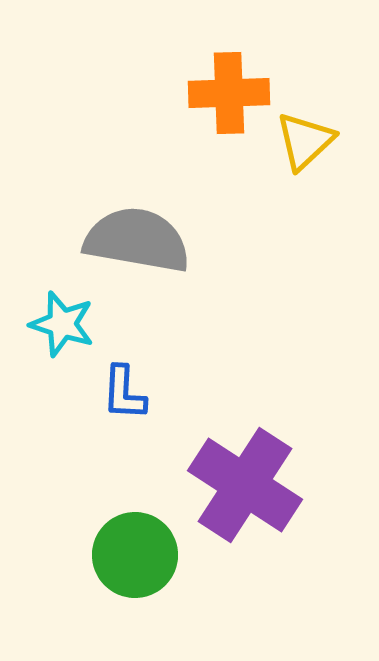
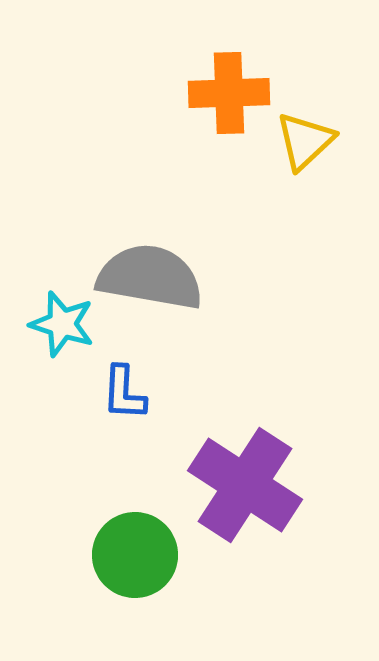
gray semicircle: moved 13 px right, 37 px down
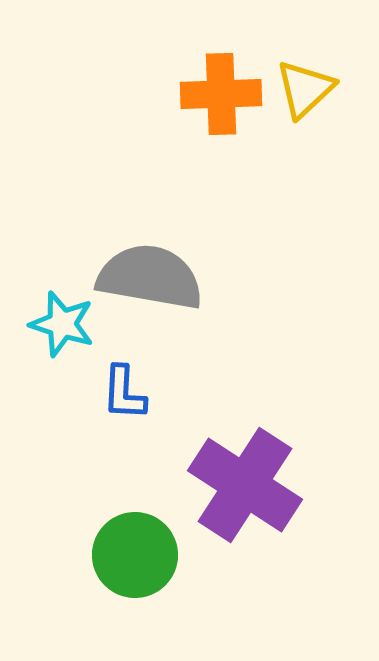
orange cross: moved 8 px left, 1 px down
yellow triangle: moved 52 px up
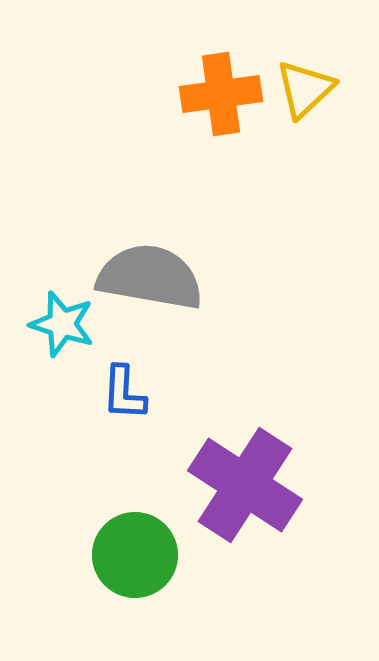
orange cross: rotated 6 degrees counterclockwise
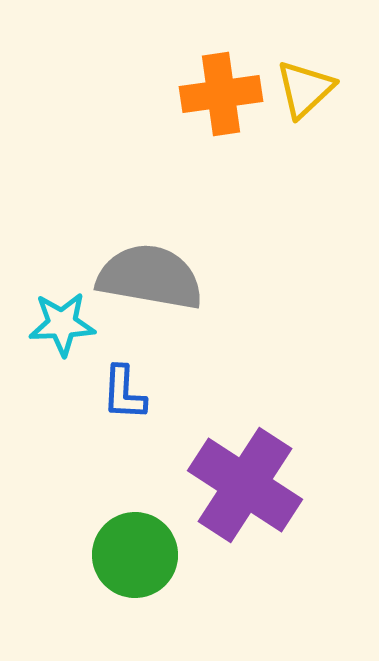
cyan star: rotated 20 degrees counterclockwise
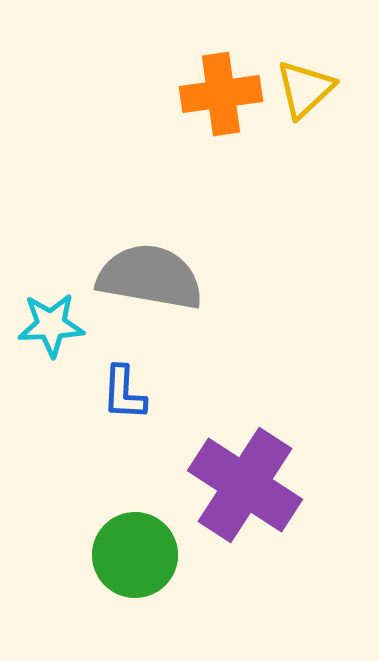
cyan star: moved 11 px left, 1 px down
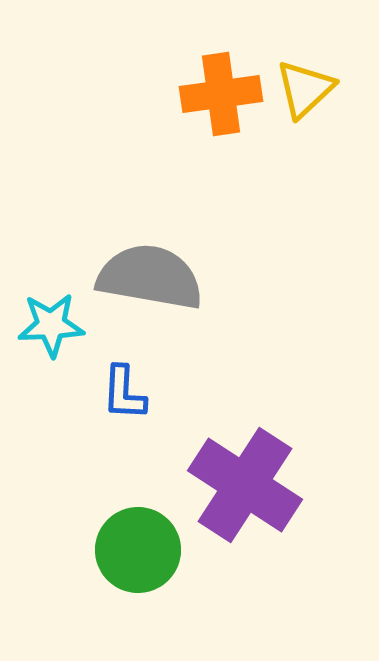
green circle: moved 3 px right, 5 px up
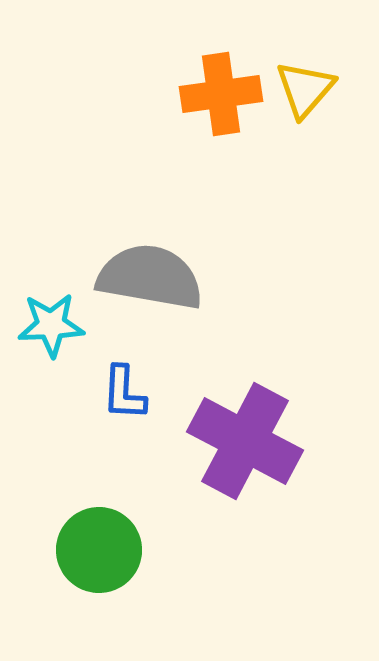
yellow triangle: rotated 6 degrees counterclockwise
purple cross: moved 44 px up; rotated 5 degrees counterclockwise
green circle: moved 39 px left
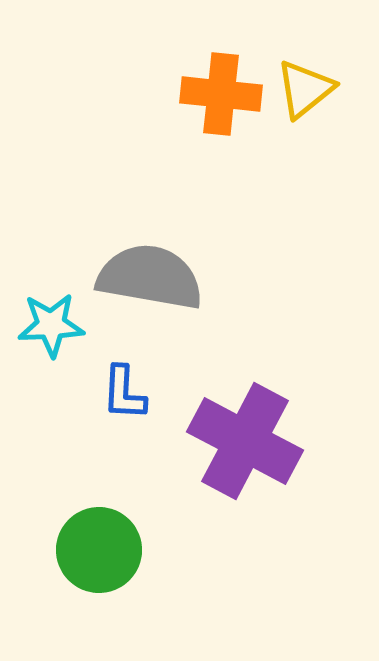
yellow triangle: rotated 10 degrees clockwise
orange cross: rotated 14 degrees clockwise
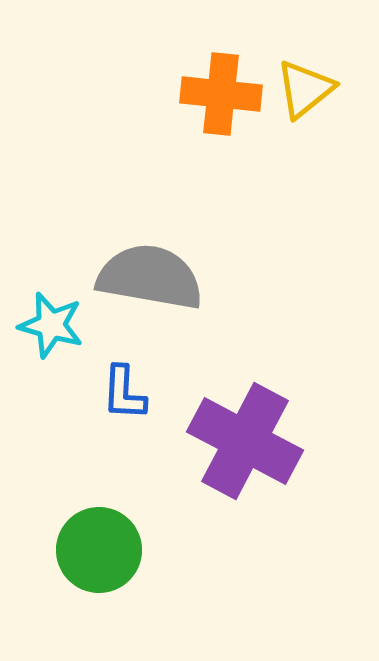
cyan star: rotated 18 degrees clockwise
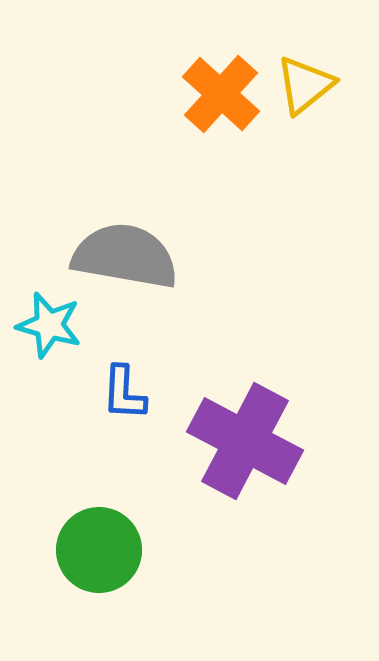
yellow triangle: moved 4 px up
orange cross: rotated 36 degrees clockwise
gray semicircle: moved 25 px left, 21 px up
cyan star: moved 2 px left
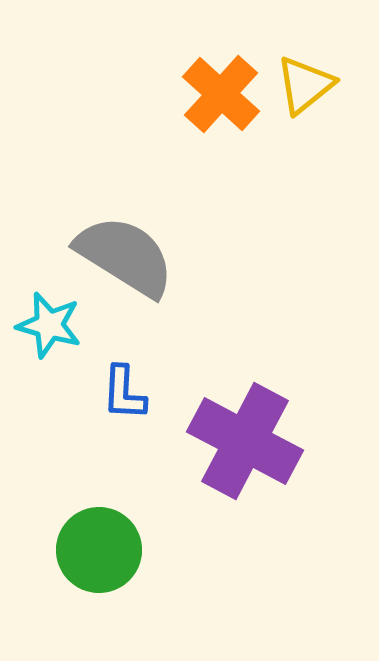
gray semicircle: rotated 22 degrees clockwise
